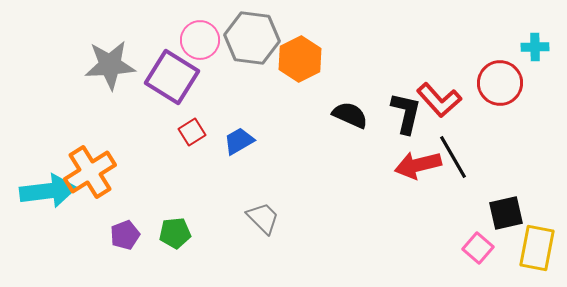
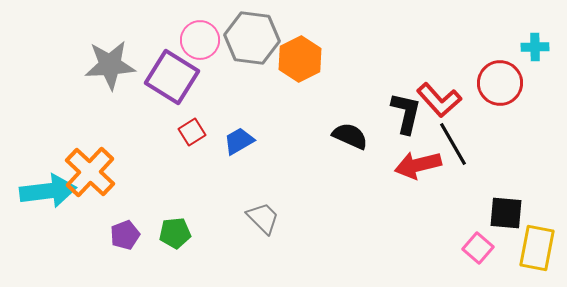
black semicircle: moved 21 px down
black line: moved 13 px up
orange cross: rotated 15 degrees counterclockwise
black square: rotated 18 degrees clockwise
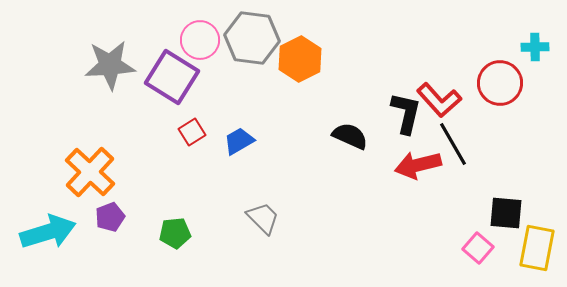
cyan arrow: moved 41 px down; rotated 10 degrees counterclockwise
purple pentagon: moved 15 px left, 18 px up
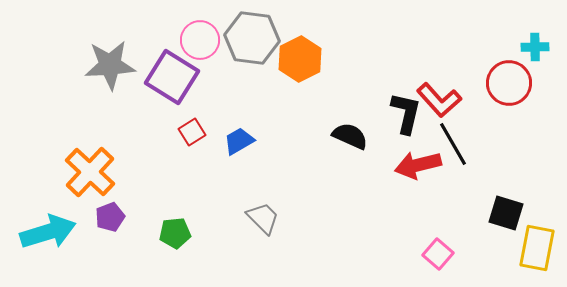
red circle: moved 9 px right
black square: rotated 12 degrees clockwise
pink square: moved 40 px left, 6 px down
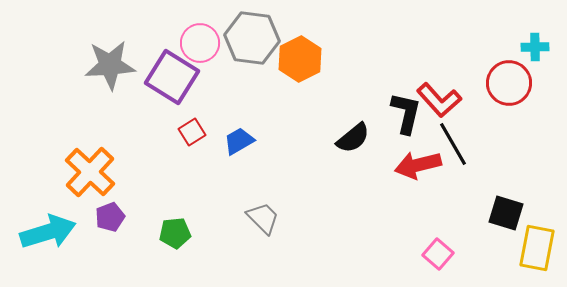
pink circle: moved 3 px down
black semicircle: moved 3 px right, 2 px down; rotated 117 degrees clockwise
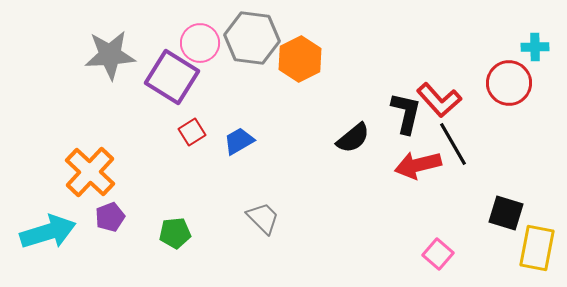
gray star: moved 10 px up
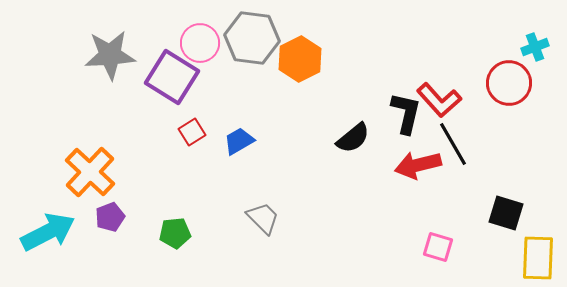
cyan cross: rotated 20 degrees counterclockwise
cyan arrow: rotated 10 degrees counterclockwise
yellow rectangle: moved 1 px right, 10 px down; rotated 9 degrees counterclockwise
pink square: moved 7 px up; rotated 24 degrees counterclockwise
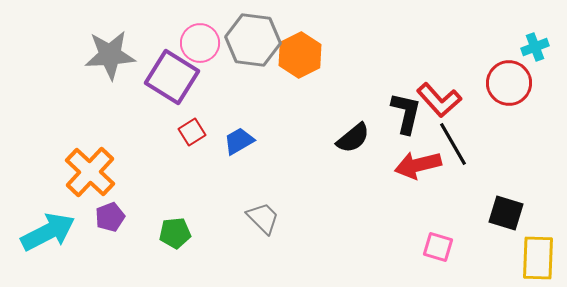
gray hexagon: moved 1 px right, 2 px down
orange hexagon: moved 4 px up
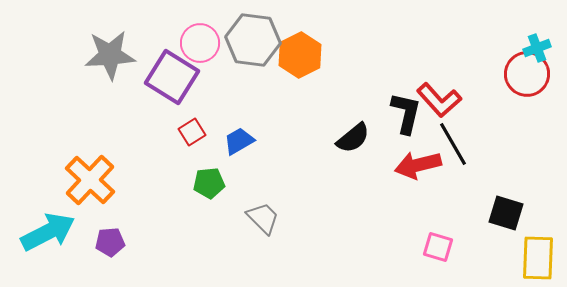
cyan cross: moved 2 px right, 1 px down
red circle: moved 18 px right, 9 px up
orange cross: moved 8 px down
purple pentagon: moved 25 px down; rotated 16 degrees clockwise
green pentagon: moved 34 px right, 50 px up
